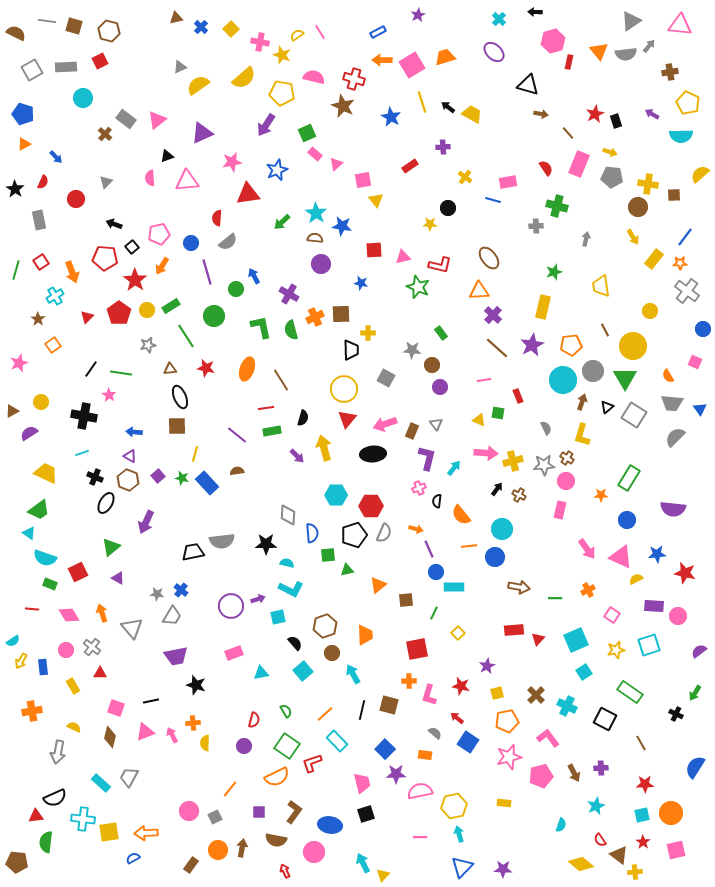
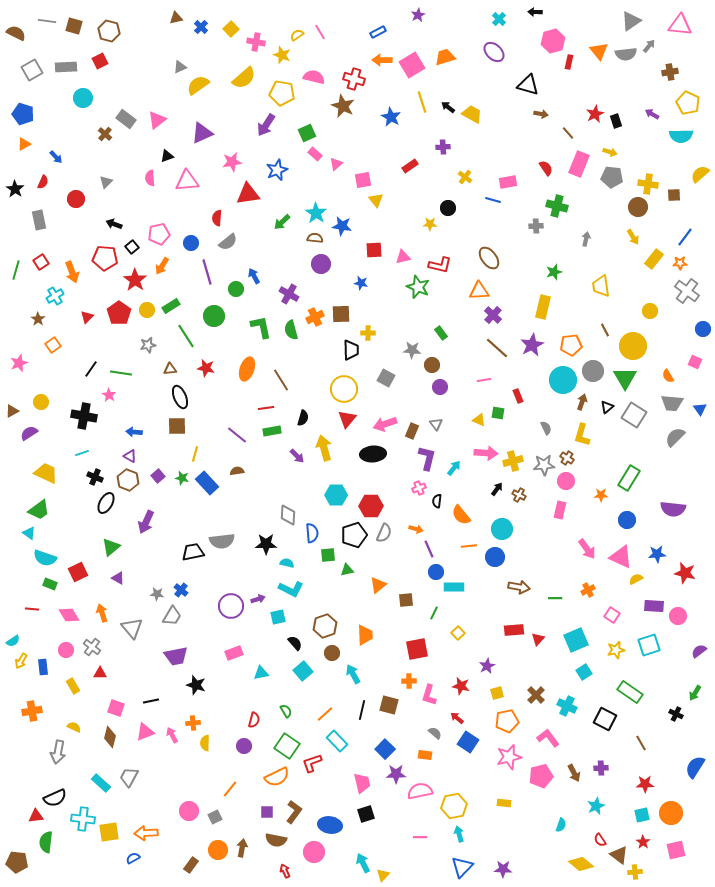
pink cross at (260, 42): moved 4 px left
purple square at (259, 812): moved 8 px right
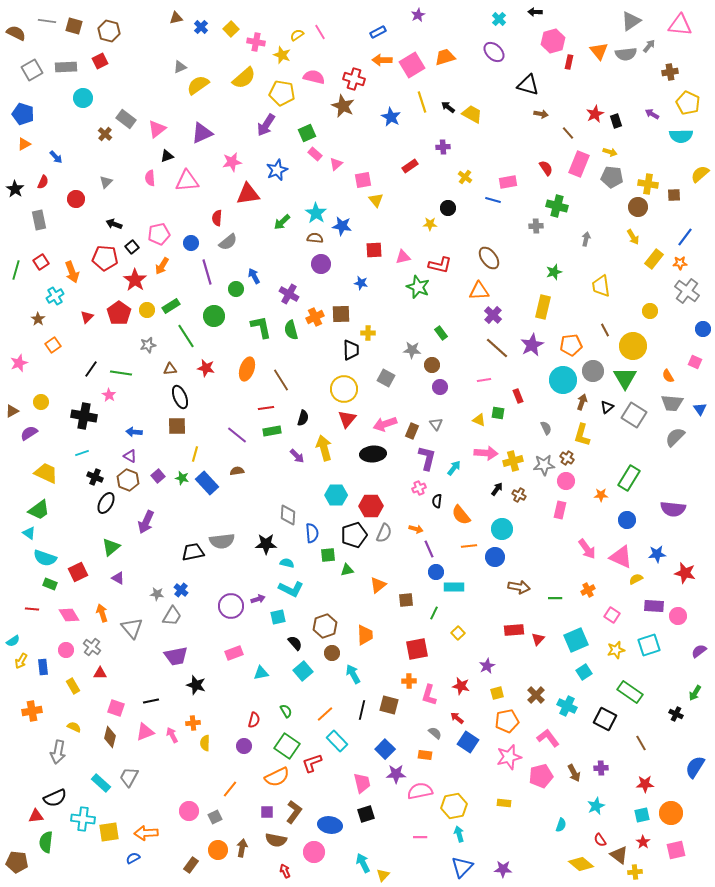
pink triangle at (157, 120): moved 9 px down
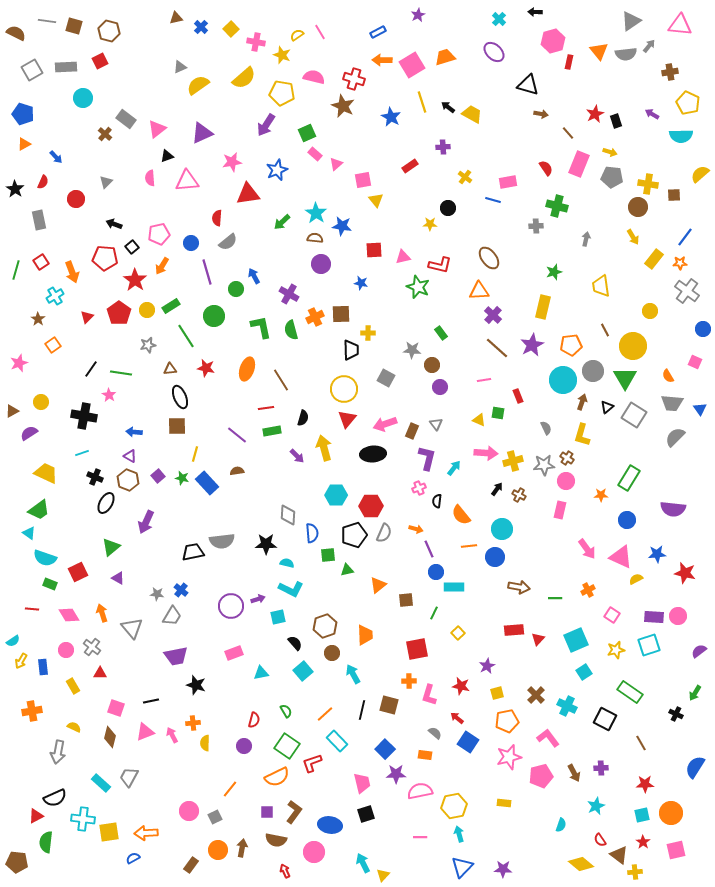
purple rectangle at (654, 606): moved 11 px down
red triangle at (36, 816): rotated 21 degrees counterclockwise
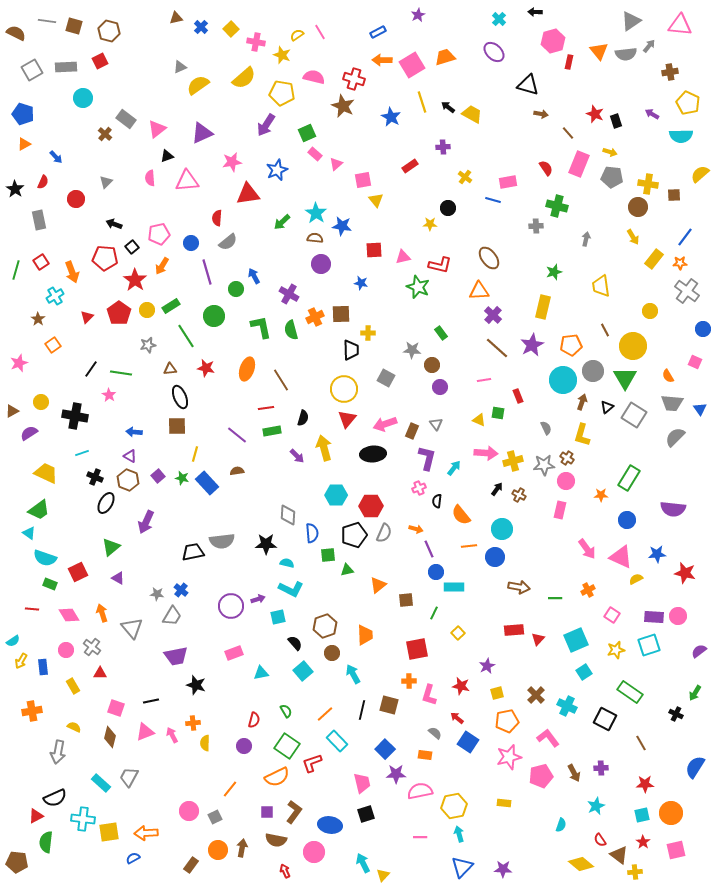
red star at (595, 114): rotated 24 degrees counterclockwise
black cross at (84, 416): moved 9 px left
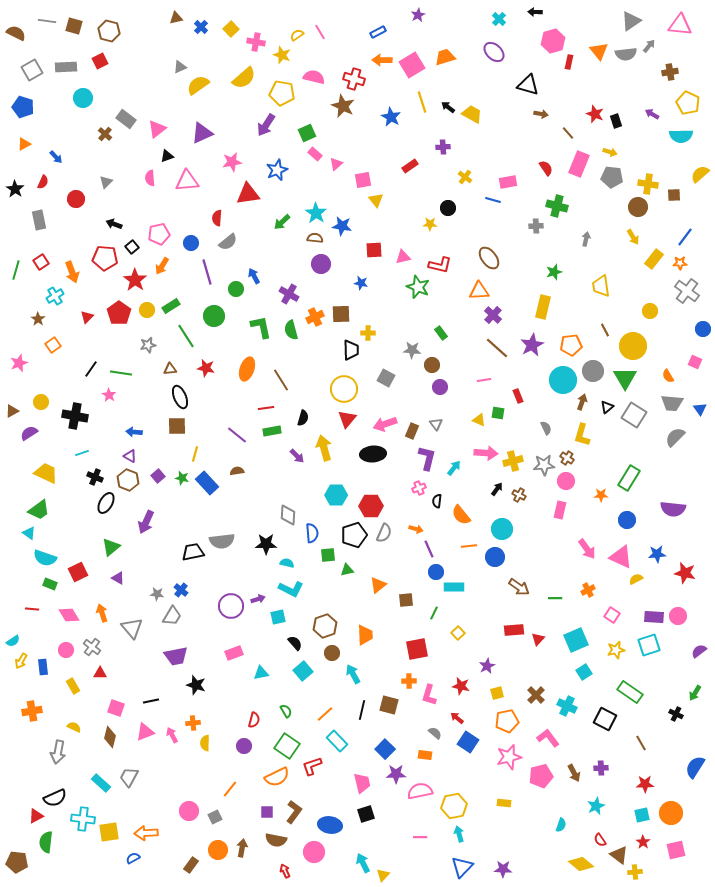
blue pentagon at (23, 114): moved 7 px up
brown arrow at (519, 587): rotated 25 degrees clockwise
red L-shape at (312, 763): moved 3 px down
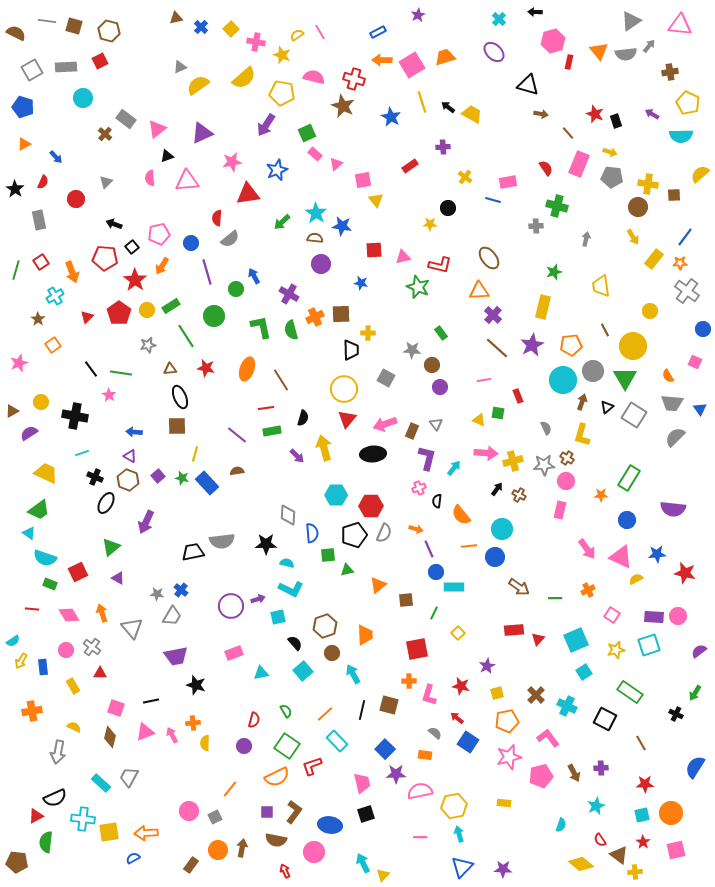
gray semicircle at (228, 242): moved 2 px right, 3 px up
black line at (91, 369): rotated 72 degrees counterclockwise
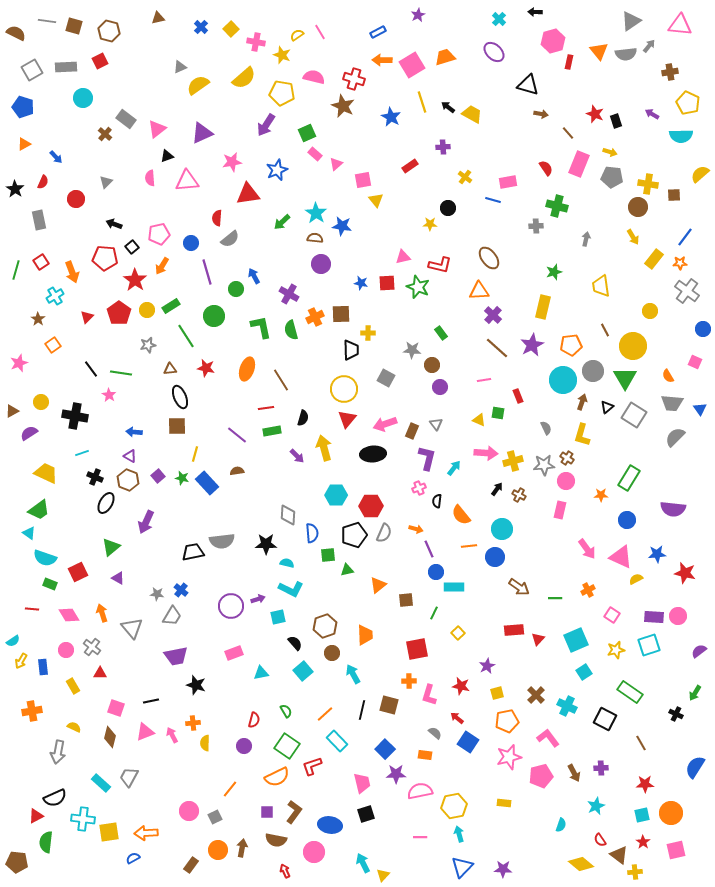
brown triangle at (176, 18): moved 18 px left
red square at (374, 250): moved 13 px right, 33 px down
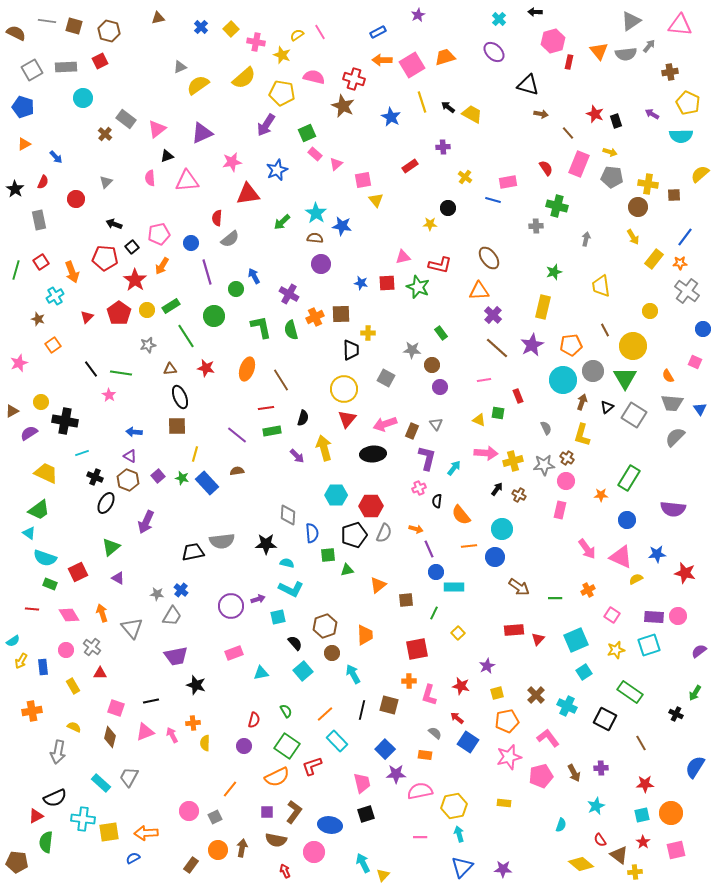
brown star at (38, 319): rotated 16 degrees counterclockwise
black cross at (75, 416): moved 10 px left, 5 px down
